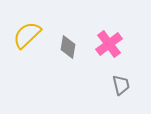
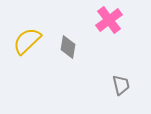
yellow semicircle: moved 6 px down
pink cross: moved 24 px up
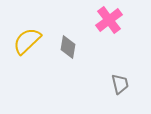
gray trapezoid: moved 1 px left, 1 px up
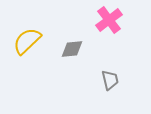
gray diamond: moved 4 px right, 2 px down; rotated 75 degrees clockwise
gray trapezoid: moved 10 px left, 4 px up
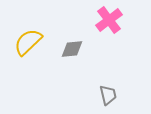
yellow semicircle: moved 1 px right, 1 px down
gray trapezoid: moved 2 px left, 15 px down
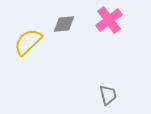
gray diamond: moved 8 px left, 25 px up
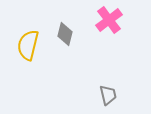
gray diamond: moved 1 px right, 10 px down; rotated 70 degrees counterclockwise
yellow semicircle: moved 3 px down; rotated 32 degrees counterclockwise
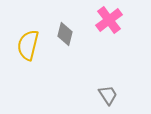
gray trapezoid: rotated 20 degrees counterclockwise
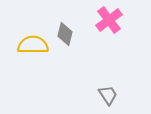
yellow semicircle: moved 5 px right; rotated 76 degrees clockwise
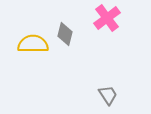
pink cross: moved 2 px left, 2 px up
yellow semicircle: moved 1 px up
